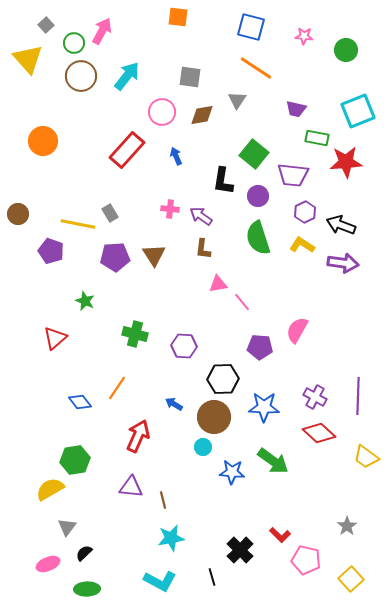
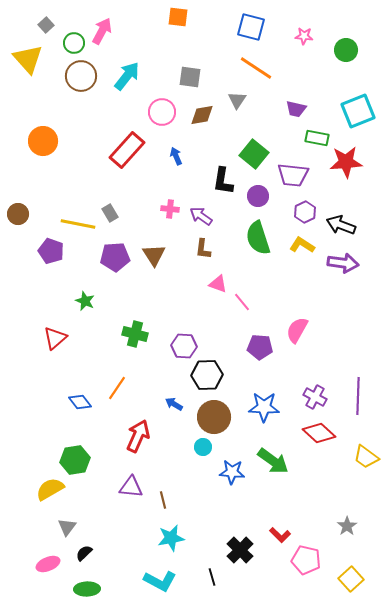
pink triangle at (218, 284): rotated 30 degrees clockwise
black hexagon at (223, 379): moved 16 px left, 4 px up
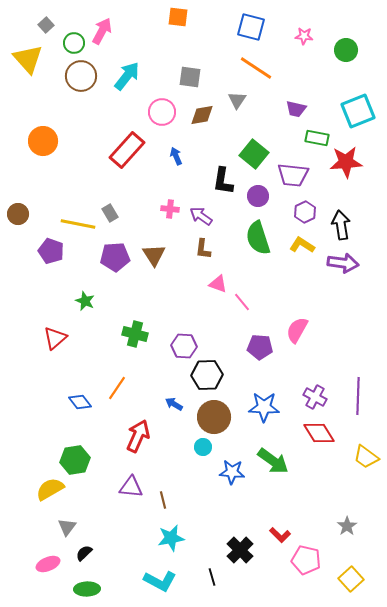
black arrow at (341, 225): rotated 60 degrees clockwise
red diamond at (319, 433): rotated 16 degrees clockwise
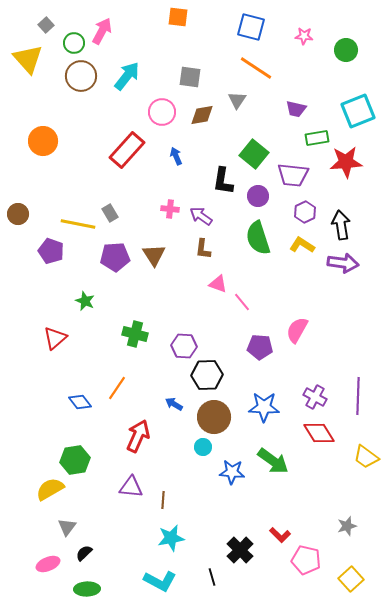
green rectangle at (317, 138): rotated 20 degrees counterclockwise
brown line at (163, 500): rotated 18 degrees clockwise
gray star at (347, 526): rotated 18 degrees clockwise
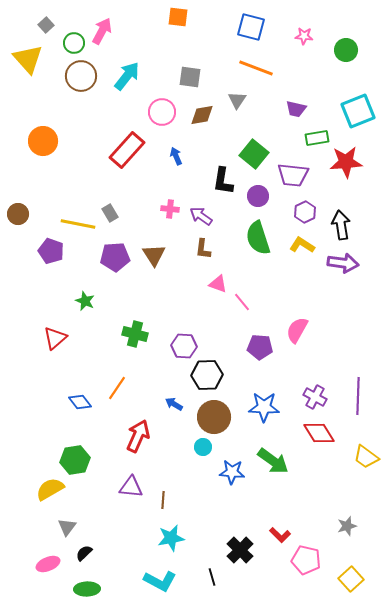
orange line at (256, 68): rotated 12 degrees counterclockwise
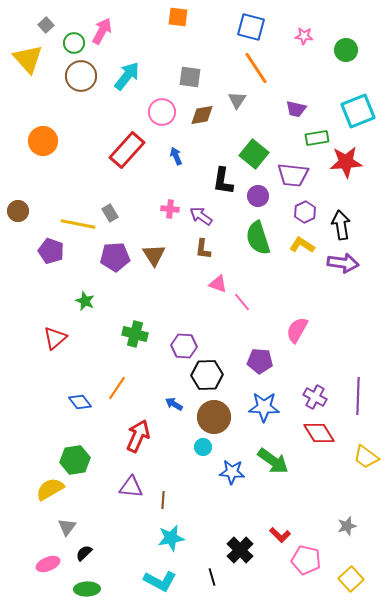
orange line at (256, 68): rotated 36 degrees clockwise
brown circle at (18, 214): moved 3 px up
purple pentagon at (260, 347): moved 14 px down
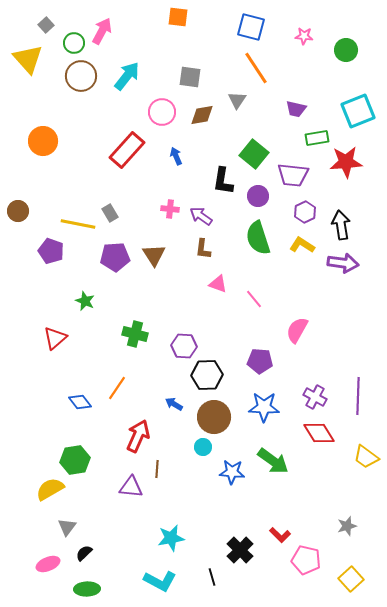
pink line at (242, 302): moved 12 px right, 3 px up
brown line at (163, 500): moved 6 px left, 31 px up
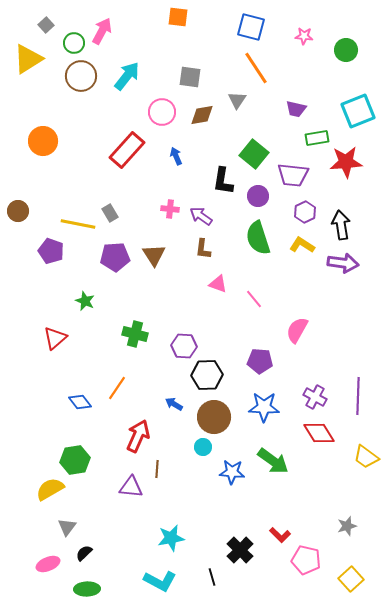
yellow triangle at (28, 59): rotated 40 degrees clockwise
